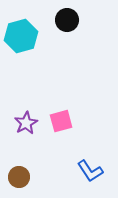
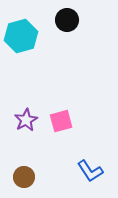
purple star: moved 3 px up
brown circle: moved 5 px right
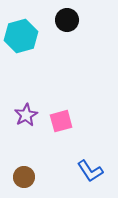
purple star: moved 5 px up
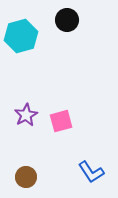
blue L-shape: moved 1 px right, 1 px down
brown circle: moved 2 px right
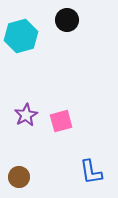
blue L-shape: rotated 24 degrees clockwise
brown circle: moved 7 px left
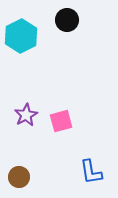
cyan hexagon: rotated 12 degrees counterclockwise
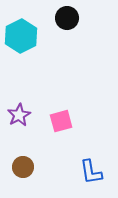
black circle: moved 2 px up
purple star: moved 7 px left
brown circle: moved 4 px right, 10 px up
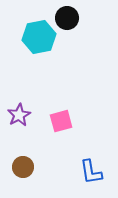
cyan hexagon: moved 18 px right, 1 px down; rotated 16 degrees clockwise
